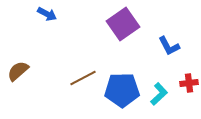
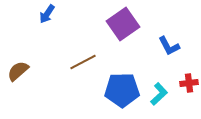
blue arrow: rotated 96 degrees clockwise
brown line: moved 16 px up
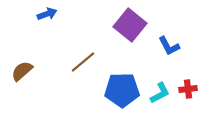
blue arrow: rotated 144 degrees counterclockwise
purple square: moved 7 px right, 1 px down; rotated 16 degrees counterclockwise
brown line: rotated 12 degrees counterclockwise
brown semicircle: moved 4 px right
red cross: moved 1 px left, 6 px down
cyan L-shape: moved 1 px right, 1 px up; rotated 15 degrees clockwise
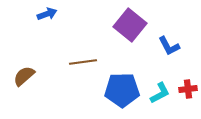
brown line: rotated 32 degrees clockwise
brown semicircle: moved 2 px right, 5 px down
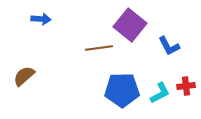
blue arrow: moved 6 px left, 5 px down; rotated 24 degrees clockwise
brown line: moved 16 px right, 14 px up
red cross: moved 2 px left, 3 px up
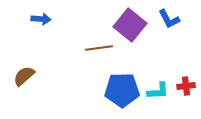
blue L-shape: moved 27 px up
cyan L-shape: moved 2 px left, 2 px up; rotated 25 degrees clockwise
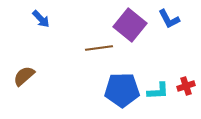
blue arrow: rotated 42 degrees clockwise
red cross: rotated 12 degrees counterclockwise
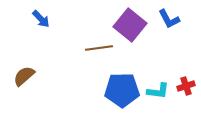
cyan L-shape: rotated 10 degrees clockwise
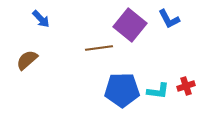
brown semicircle: moved 3 px right, 16 px up
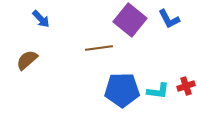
purple square: moved 5 px up
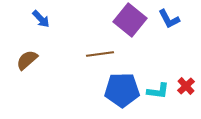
brown line: moved 1 px right, 6 px down
red cross: rotated 24 degrees counterclockwise
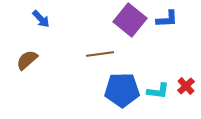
blue L-shape: moved 2 px left; rotated 65 degrees counterclockwise
